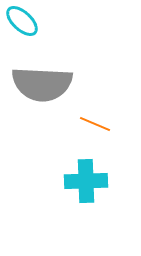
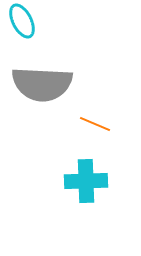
cyan ellipse: rotated 20 degrees clockwise
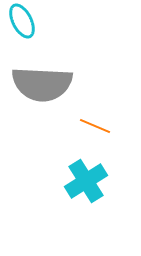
orange line: moved 2 px down
cyan cross: rotated 30 degrees counterclockwise
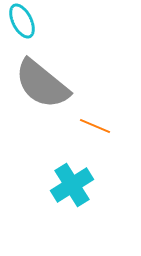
gray semicircle: rotated 36 degrees clockwise
cyan cross: moved 14 px left, 4 px down
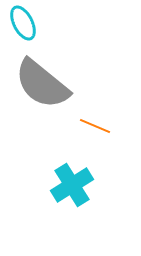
cyan ellipse: moved 1 px right, 2 px down
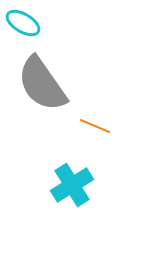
cyan ellipse: rotated 32 degrees counterclockwise
gray semicircle: rotated 16 degrees clockwise
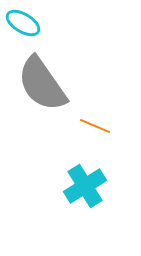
cyan cross: moved 13 px right, 1 px down
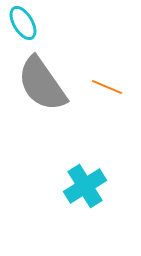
cyan ellipse: rotated 28 degrees clockwise
orange line: moved 12 px right, 39 px up
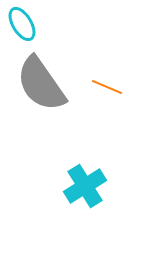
cyan ellipse: moved 1 px left, 1 px down
gray semicircle: moved 1 px left
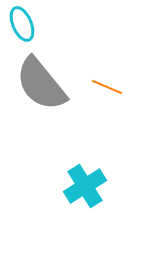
cyan ellipse: rotated 8 degrees clockwise
gray semicircle: rotated 4 degrees counterclockwise
